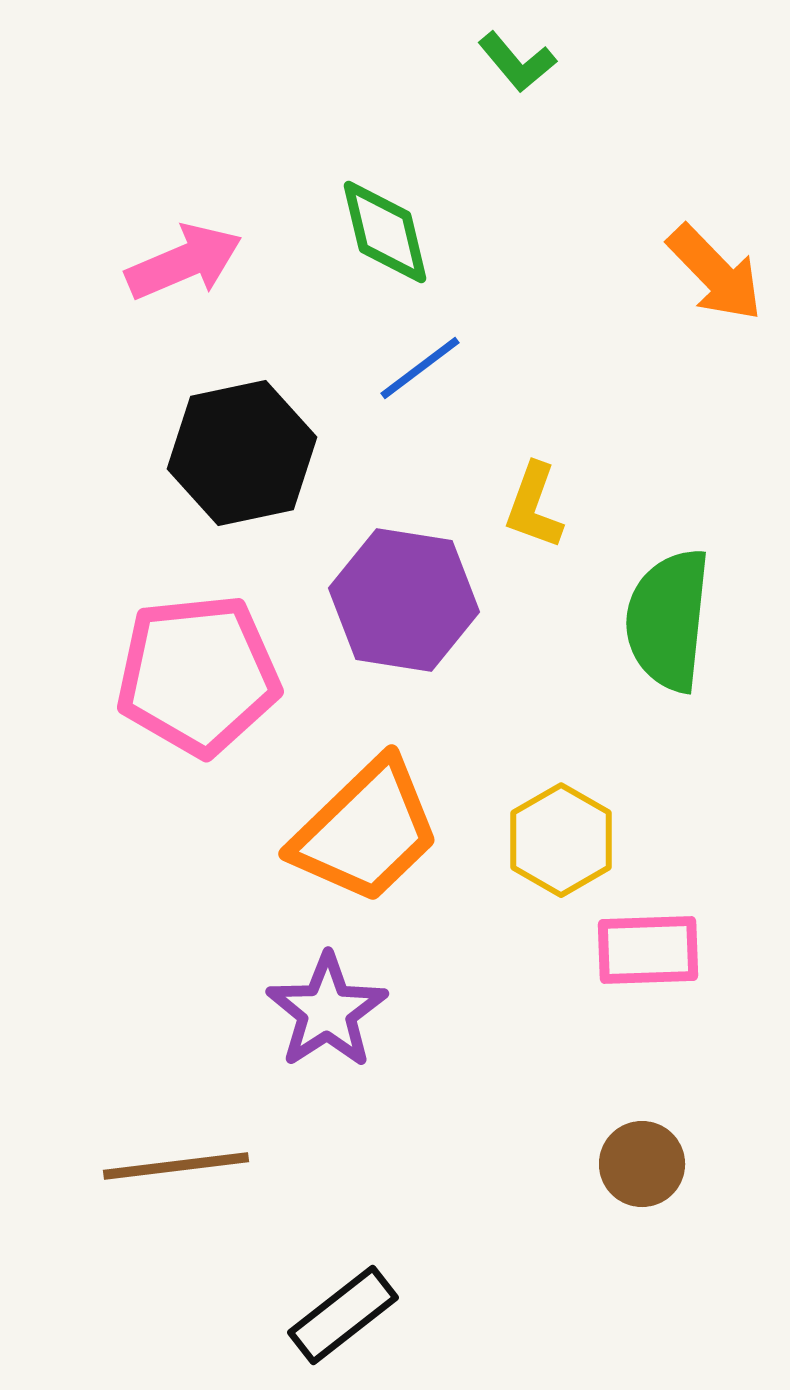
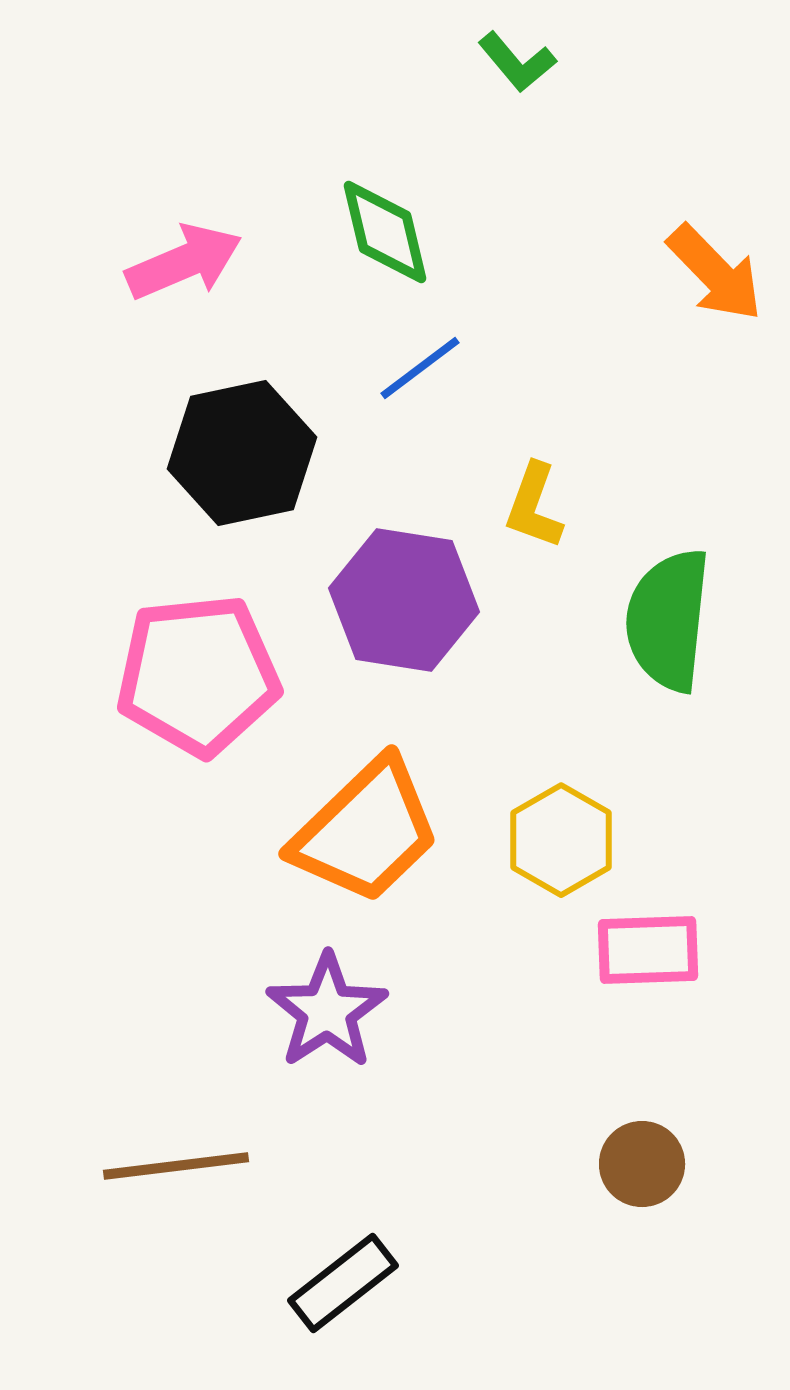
black rectangle: moved 32 px up
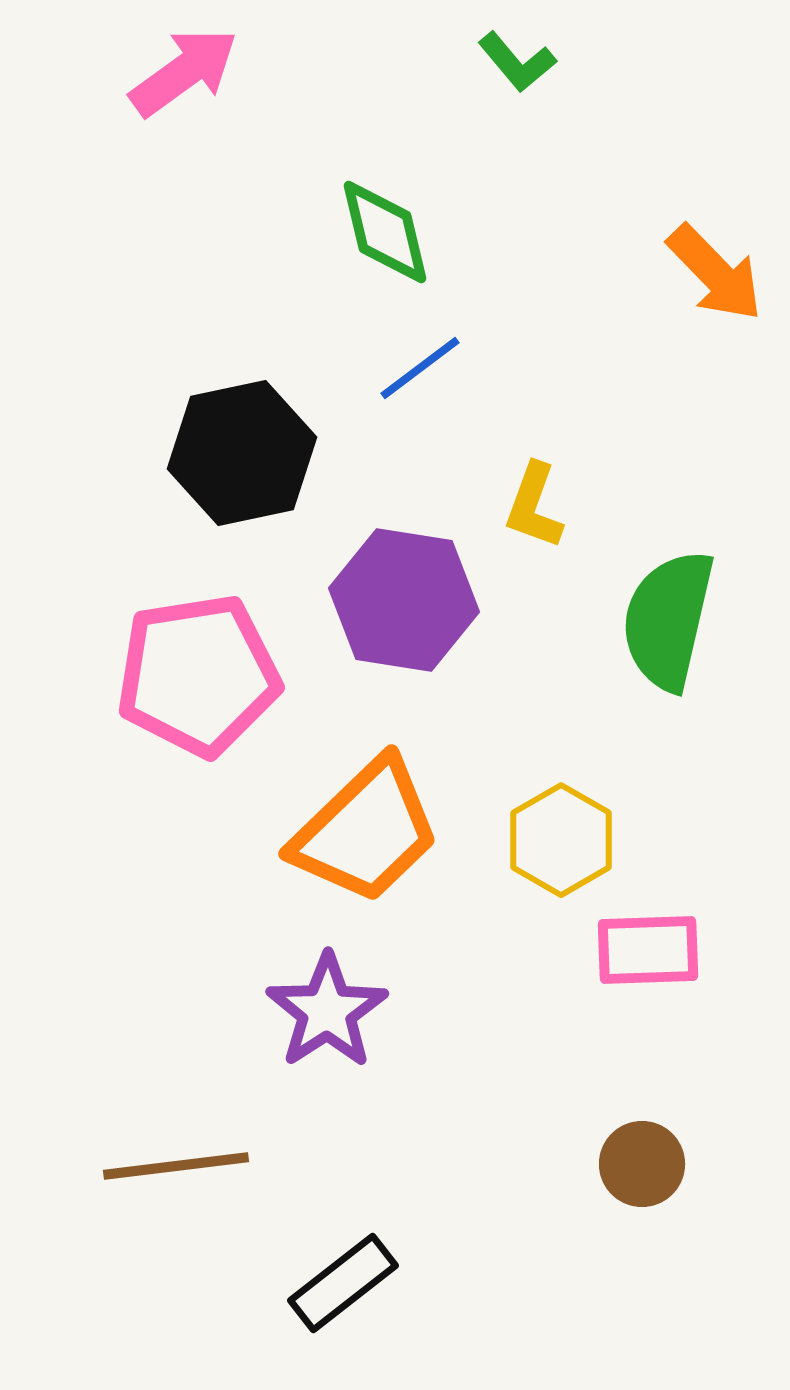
pink arrow: moved 190 px up; rotated 13 degrees counterclockwise
green semicircle: rotated 7 degrees clockwise
pink pentagon: rotated 3 degrees counterclockwise
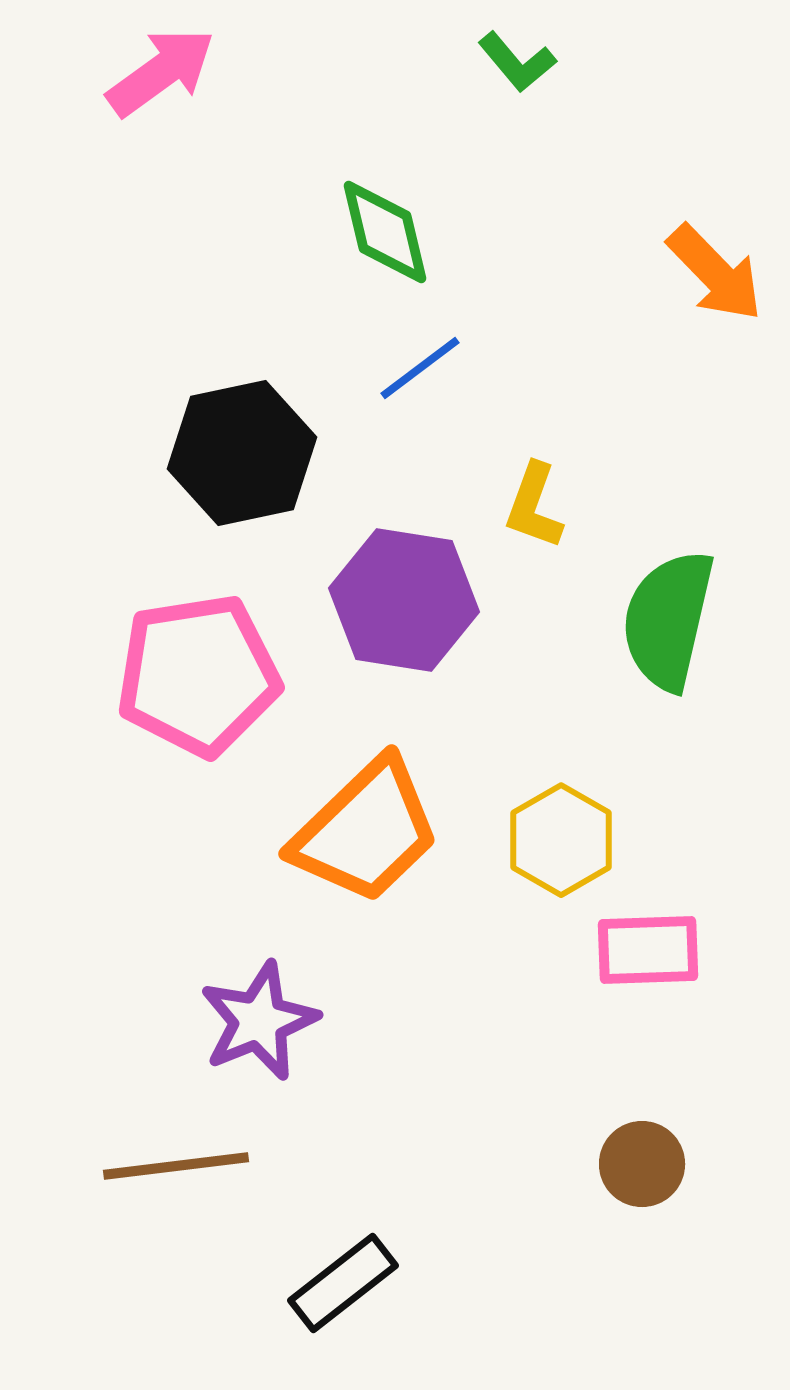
pink arrow: moved 23 px left
purple star: moved 68 px left, 10 px down; rotated 11 degrees clockwise
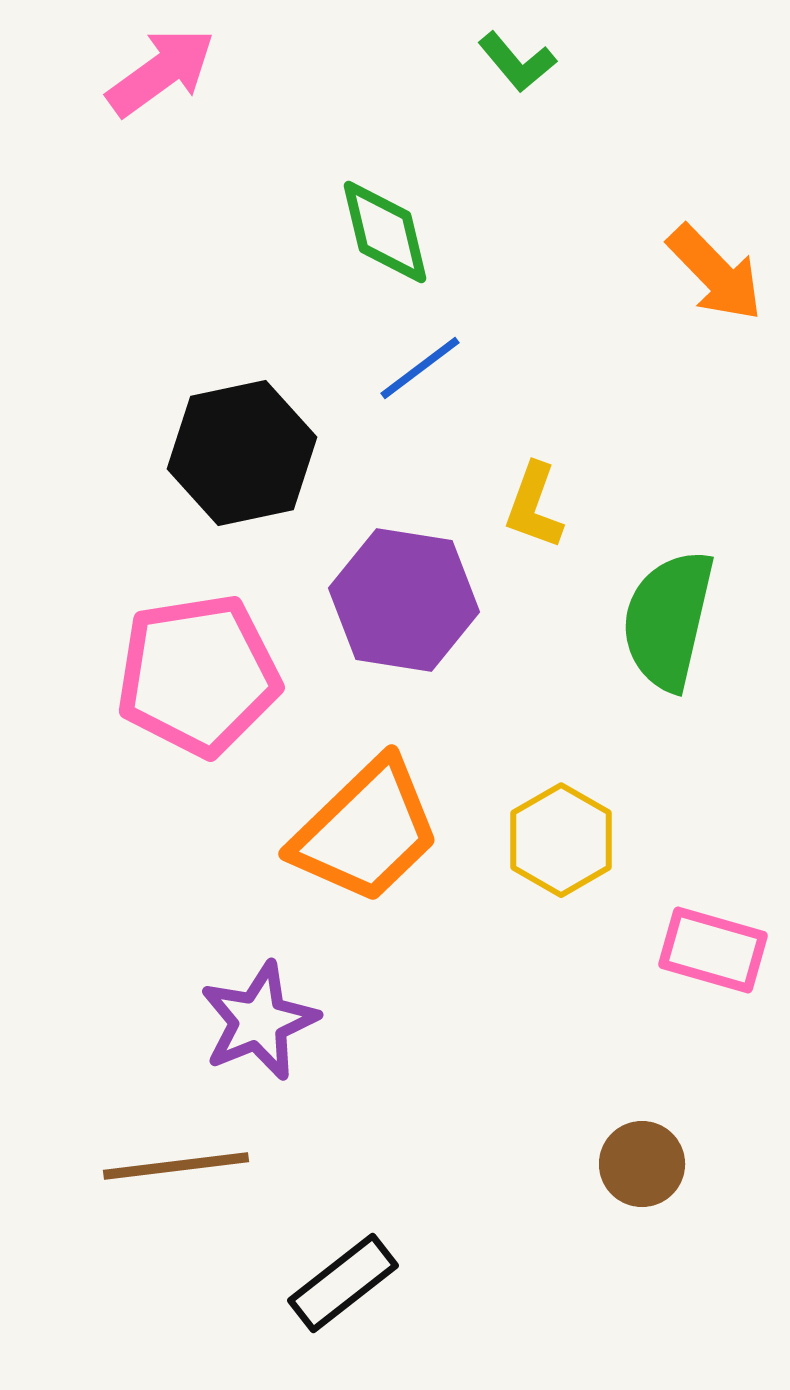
pink rectangle: moved 65 px right; rotated 18 degrees clockwise
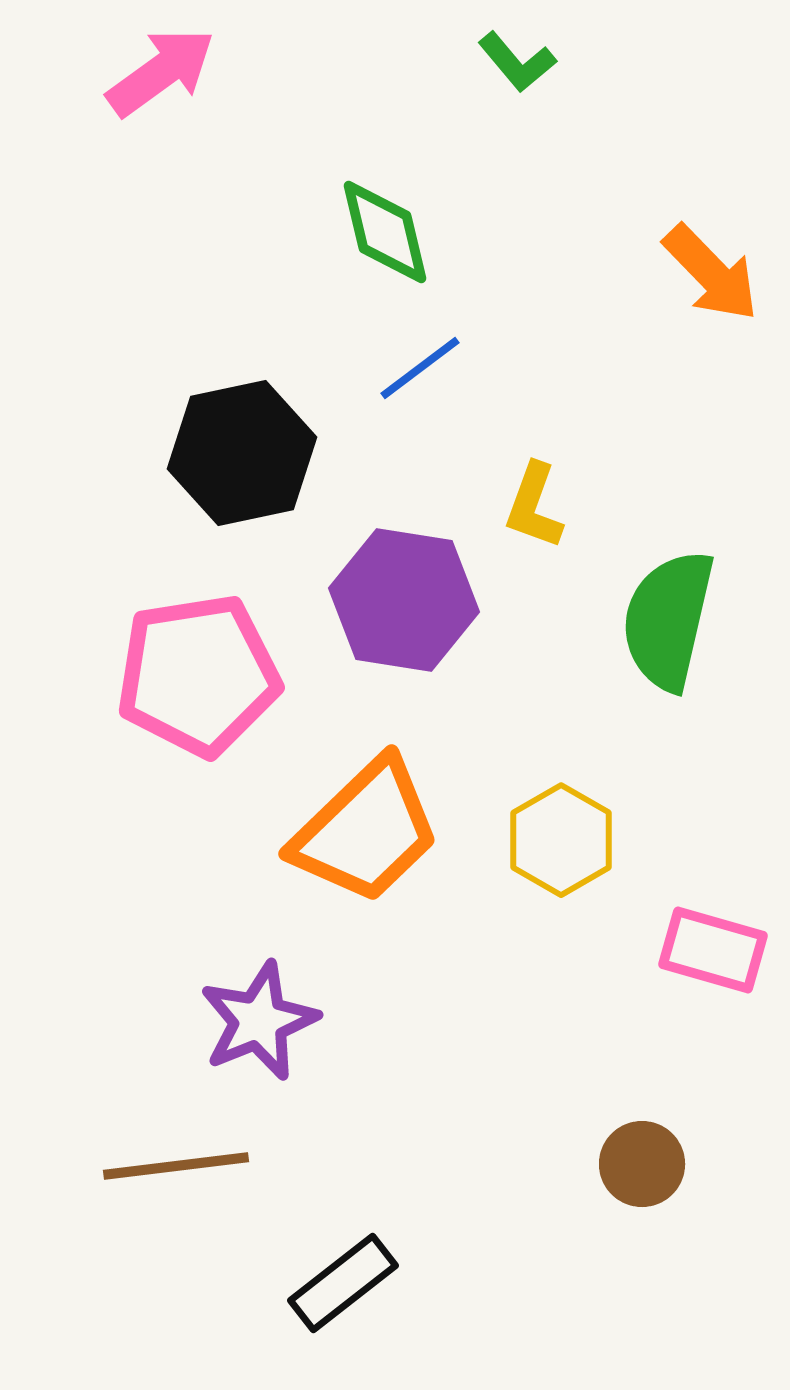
orange arrow: moved 4 px left
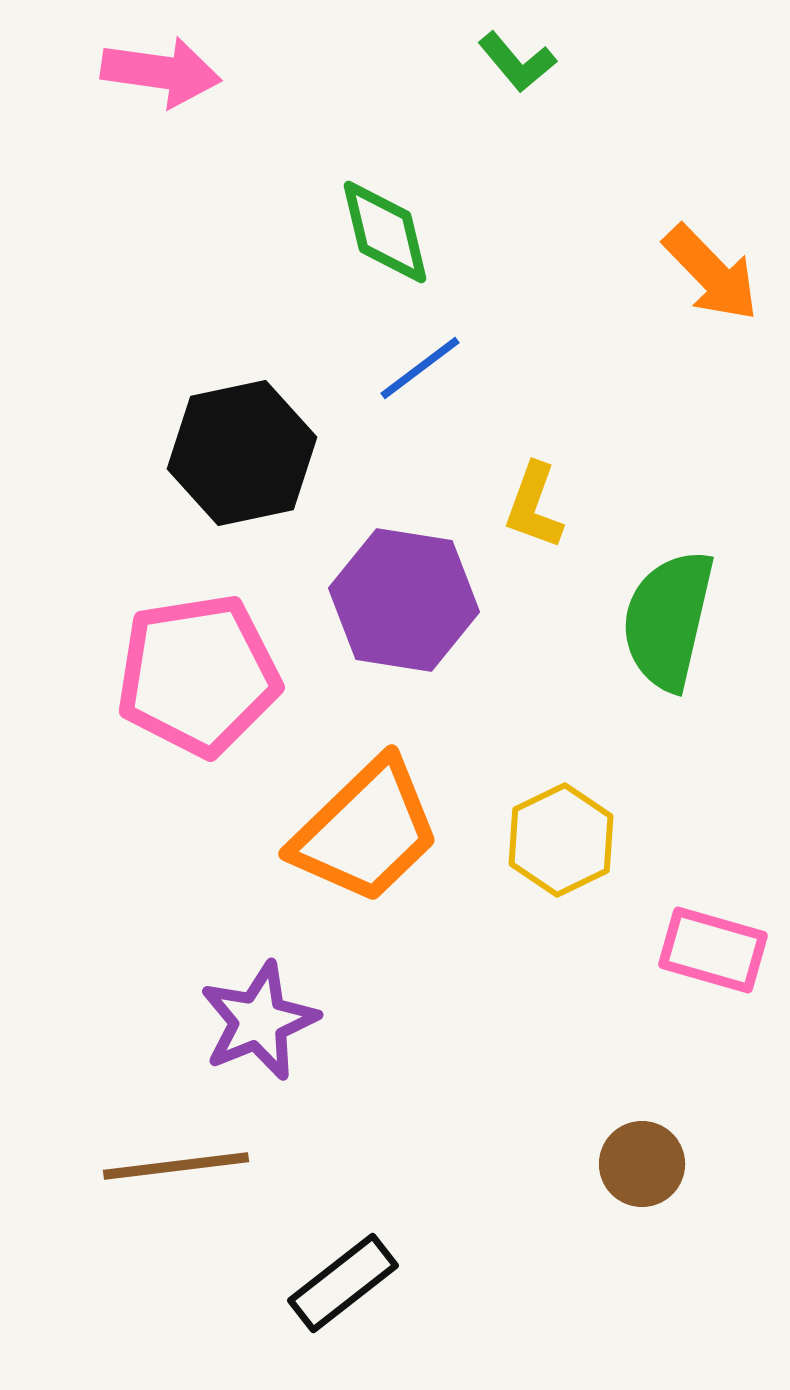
pink arrow: rotated 44 degrees clockwise
yellow hexagon: rotated 4 degrees clockwise
